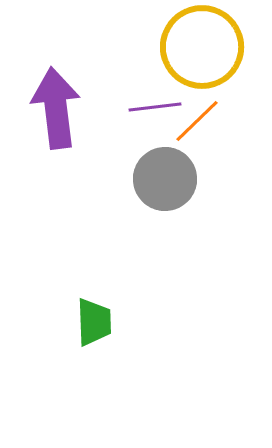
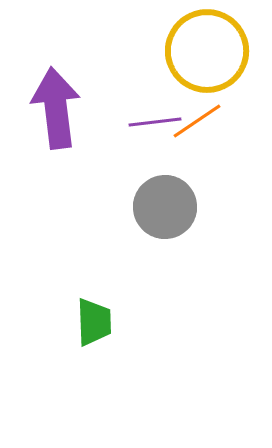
yellow circle: moved 5 px right, 4 px down
purple line: moved 15 px down
orange line: rotated 10 degrees clockwise
gray circle: moved 28 px down
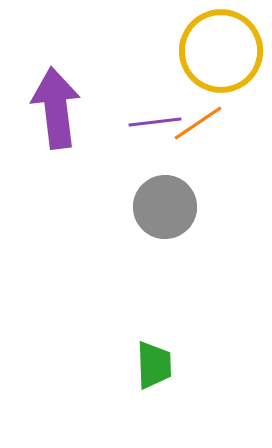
yellow circle: moved 14 px right
orange line: moved 1 px right, 2 px down
green trapezoid: moved 60 px right, 43 px down
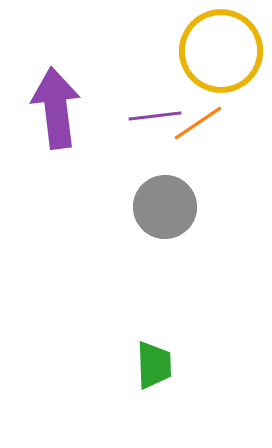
purple line: moved 6 px up
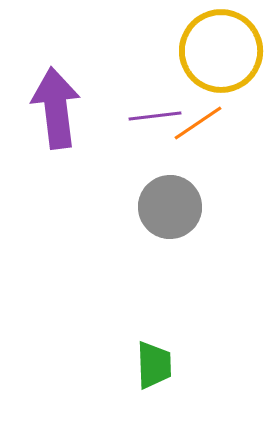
gray circle: moved 5 px right
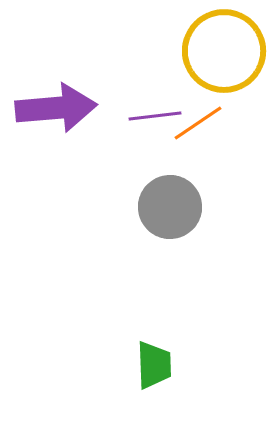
yellow circle: moved 3 px right
purple arrow: rotated 92 degrees clockwise
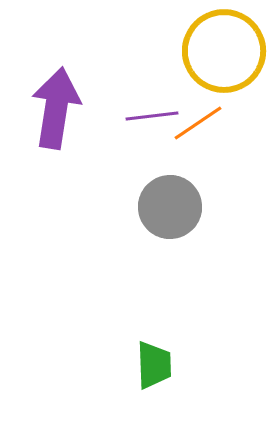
purple arrow: rotated 76 degrees counterclockwise
purple line: moved 3 px left
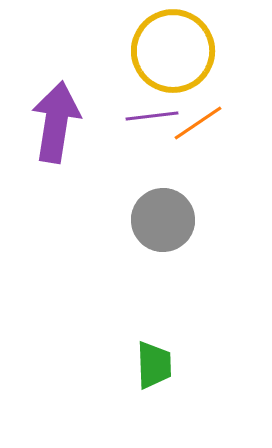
yellow circle: moved 51 px left
purple arrow: moved 14 px down
gray circle: moved 7 px left, 13 px down
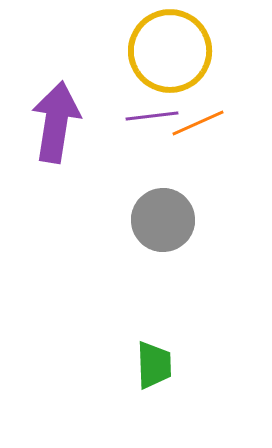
yellow circle: moved 3 px left
orange line: rotated 10 degrees clockwise
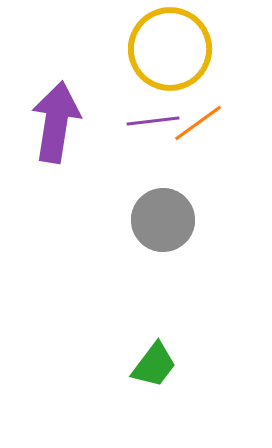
yellow circle: moved 2 px up
purple line: moved 1 px right, 5 px down
orange line: rotated 12 degrees counterclockwise
green trapezoid: rotated 39 degrees clockwise
